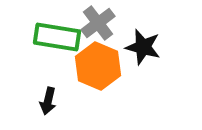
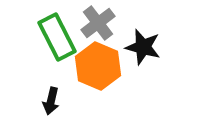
green rectangle: rotated 54 degrees clockwise
black arrow: moved 3 px right
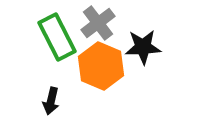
black star: rotated 18 degrees counterclockwise
orange hexagon: moved 3 px right
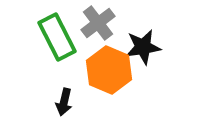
black star: rotated 6 degrees counterclockwise
orange hexagon: moved 8 px right, 4 px down
black arrow: moved 13 px right, 1 px down
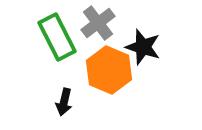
black star: rotated 27 degrees clockwise
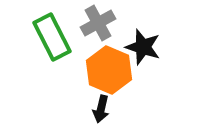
gray cross: rotated 8 degrees clockwise
green rectangle: moved 5 px left
black arrow: moved 37 px right, 7 px down
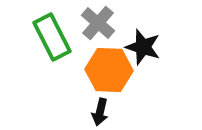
gray cross: rotated 20 degrees counterclockwise
orange hexagon: rotated 21 degrees counterclockwise
black arrow: moved 1 px left, 3 px down
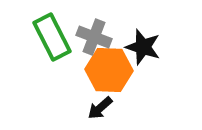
gray cross: moved 4 px left, 14 px down; rotated 20 degrees counterclockwise
black arrow: moved 4 px up; rotated 36 degrees clockwise
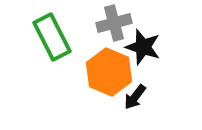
gray cross: moved 20 px right, 14 px up; rotated 36 degrees counterclockwise
orange hexagon: moved 2 px down; rotated 21 degrees clockwise
black arrow: moved 35 px right, 11 px up; rotated 12 degrees counterclockwise
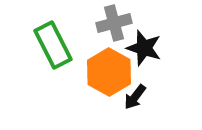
green rectangle: moved 1 px right, 8 px down
black star: moved 1 px right, 1 px down
orange hexagon: rotated 6 degrees clockwise
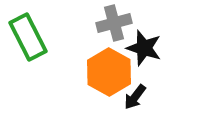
green rectangle: moved 25 px left, 8 px up
